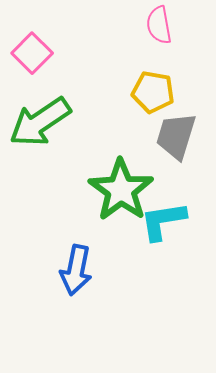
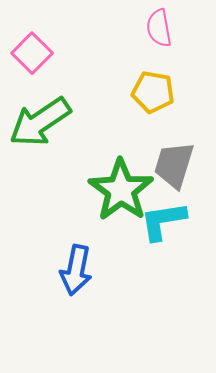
pink semicircle: moved 3 px down
gray trapezoid: moved 2 px left, 29 px down
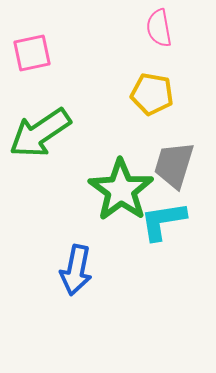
pink square: rotated 33 degrees clockwise
yellow pentagon: moved 1 px left, 2 px down
green arrow: moved 11 px down
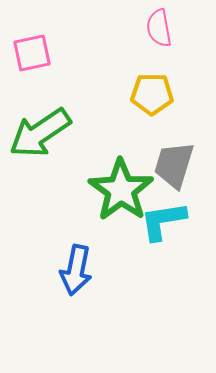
yellow pentagon: rotated 9 degrees counterclockwise
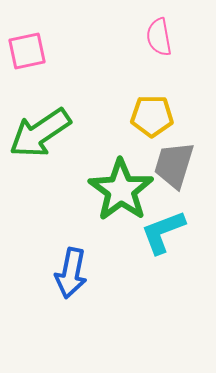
pink semicircle: moved 9 px down
pink square: moved 5 px left, 2 px up
yellow pentagon: moved 22 px down
cyan L-shape: moved 11 px down; rotated 12 degrees counterclockwise
blue arrow: moved 5 px left, 3 px down
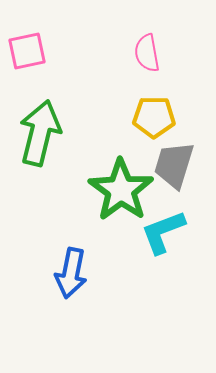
pink semicircle: moved 12 px left, 16 px down
yellow pentagon: moved 2 px right, 1 px down
green arrow: rotated 138 degrees clockwise
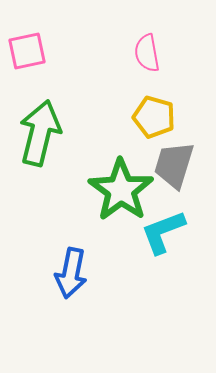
yellow pentagon: rotated 15 degrees clockwise
